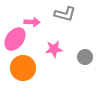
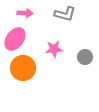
pink arrow: moved 7 px left, 9 px up
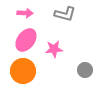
pink ellipse: moved 11 px right, 1 px down
gray circle: moved 13 px down
orange circle: moved 3 px down
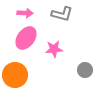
gray L-shape: moved 3 px left
pink ellipse: moved 2 px up
orange circle: moved 8 px left, 4 px down
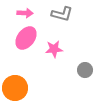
orange circle: moved 13 px down
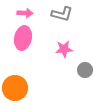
pink ellipse: moved 3 px left; rotated 25 degrees counterclockwise
pink star: moved 10 px right
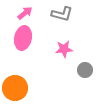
pink arrow: rotated 42 degrees counterclockwise
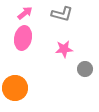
gray circle: moved 1 px up
